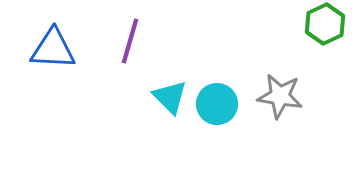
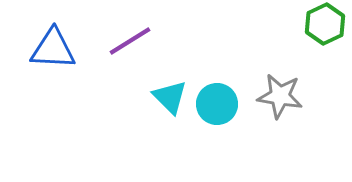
purple line: rotated 42 degrees clockwise
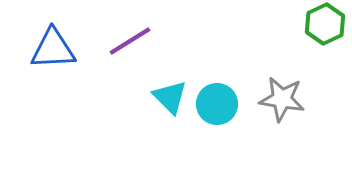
blue triangle: rotated 6 degrees counterclockwise
gray star: moved 2 px right, 3 px down
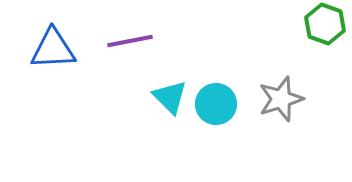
green hexagon: rotated 15 degrees counterclockwise
purple line: rotated 21 degrees clockwise
gray star: moved 1 px left; rotated 27 degrees counterclockwise
cyan circle: moved 1 px left
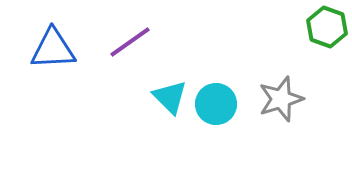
green hexagon: moved 2 px right, 3 px down
purple line: moved 1 px down; rotated 24 degrees counterclockwise
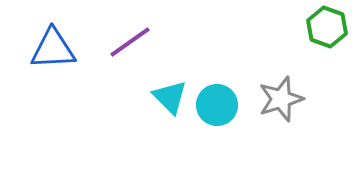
cyan circle: moved 1 px right, 1 px down
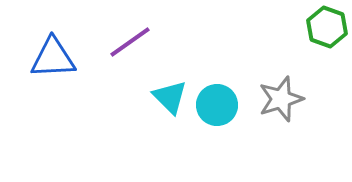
blue triangle: moved 9 px down
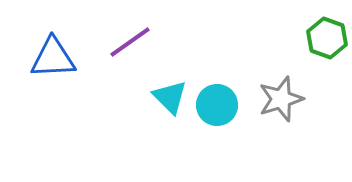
green hexagon: moved 11 px down
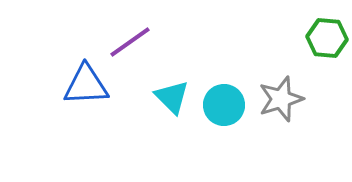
green hexagon: rotated 15 degrees counterclockwise
blue triangle: moved 33 px right, 27 px down
cyan triangle: moved 2 px right
cyan circle: moved 7 px right
